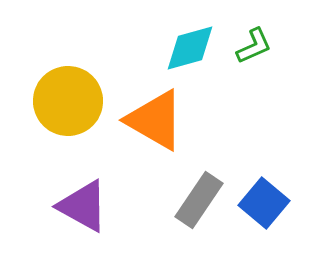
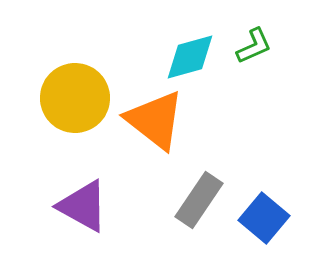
cyan diamond: moved 9 px down
yellow circle: moved 7 px right, 3 px up
orange triangle: rotated 8 degrees clockwise
blue square: moved 15 px down
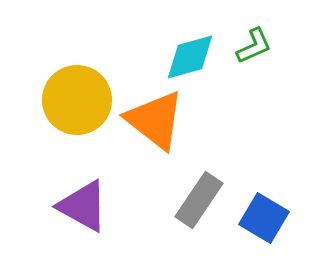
yellow circle: moved 2 px right, 2 px down
blue square: rotated 9 degrees counterclockwise
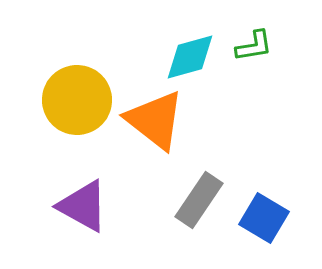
green L-shape: rotated 15 degrees clockwise
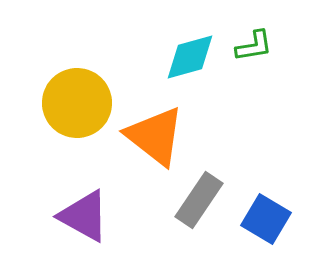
yellow circle: moved 3 px down
orange triangle: moved 16 px down
purple triangle: moved 1 px right, 10 px down
blue square: moved 2 px right, 1 px down
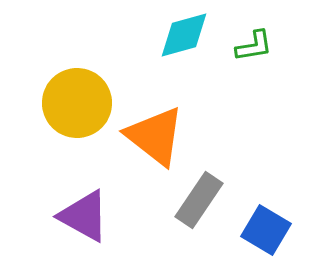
cyan diamond: moved 6 px left, 22 px up
blue square: moved 11 px down
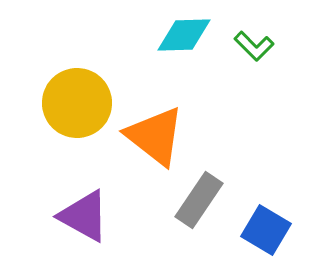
cyan diamond: rotated 14 degrees clockwise
green L-shape: rotated 54 degrees clockwise
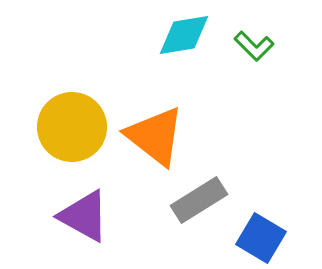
cyan diamond: rotated 8 degrees counterclockwise
yellow circle: moved 5 px left, 24 px down
gray rectangle: rotated 24 degrees clockwise
blue square: moved 5 px left, 8 px down
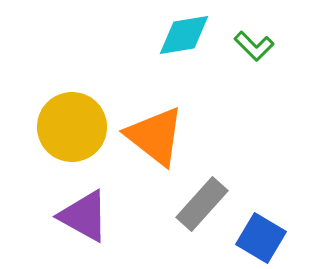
gray rectangle: moved 3 px right, 4 px down; rotated 16 degrees counterclockwise
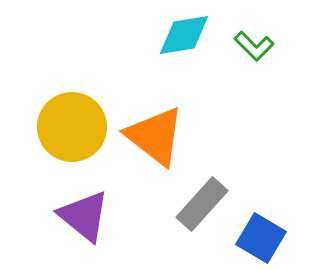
purple triangle: rotated 10 degrees clockwise
